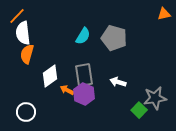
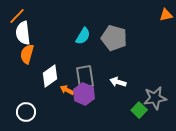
orange triangle: moved 2 px right, 1 px down
gray rectangle: moved 1 px right, 2 px down
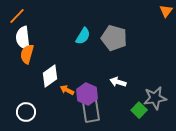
orange triangle: moved 4 px up; rotated 40 degrees counterclockwise
white semicircle: moved 5 px down
gray rectangle: moved 6 px right, 34 px down
purple hexagon: moved 3 px right
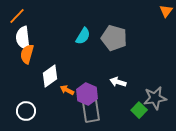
white circle: moved 1 px up
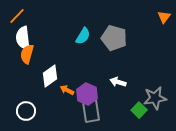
orange triangle: moved 2 px left, 6 px down
